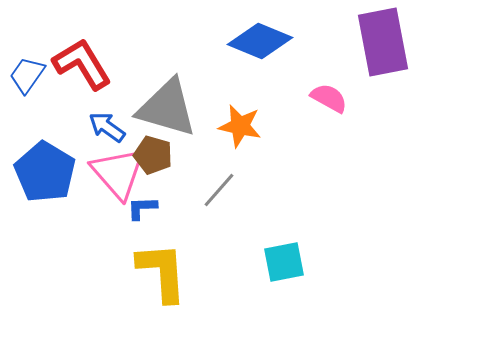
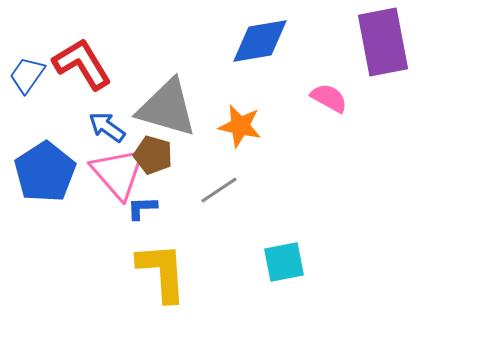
blue diamond: rotated 32 degrees counterclockwise
blue pentagon: rotated 8 degrees clockwise
gray line: rotated 15 degrees clockwise
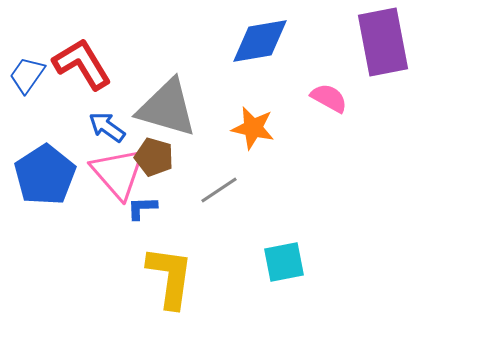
orange star: moved 13 px right, 2 px down
brown pentagon: moved 1 px right, 2 px down
blue pentagon: moved 3 px down
yellow L-shape: moved 8 px right, 5 px down; rotated 12 degrees clockwise
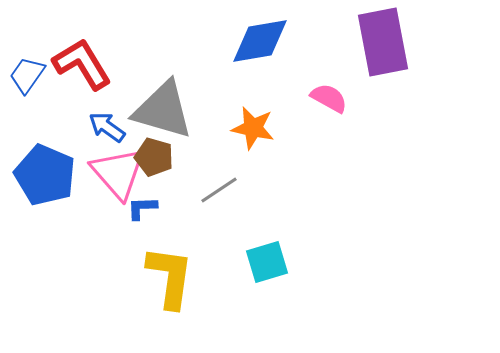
gray triangle: moved 4 px left, 2 px down
blue pentagon: rotated 16 degrees counterclockwise
cyan square: moved 17 px left; rotated 6 degrees counterclockwise
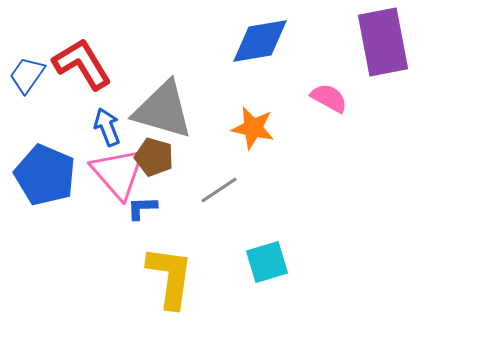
blue arrow: rotated 33 degrees clockwise
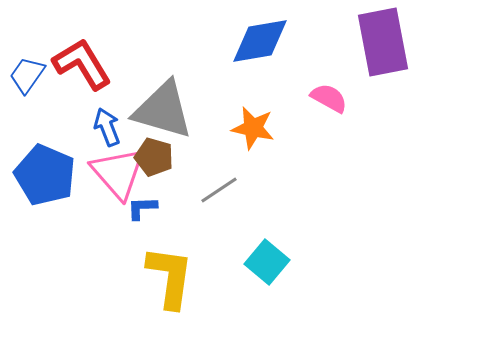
cyan square: rotated 33 degrees counterclockwise
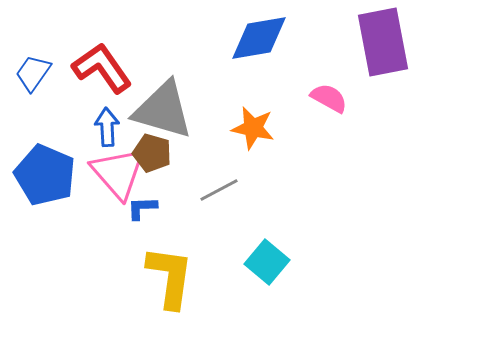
blue diamond: moved 1 px left, 3 px up
red L-shape: moved 20 px right, 4 px down; rotated 4 degrees counterclockwise
blue trapezoid: moved 6 px right, 2 px up
blue arrow: rotated 18 degrees clockwise
brown pentagon: moved 2 px left, 4 px up
gray line: rotated 6 degrees clockwise
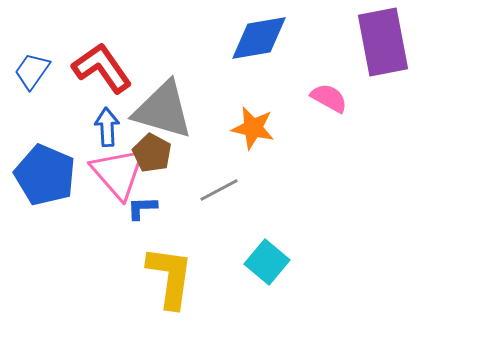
blue trapezoid: moved 1 px left, 2 px up
brown pentagon: rotated 12 degrees clockwise
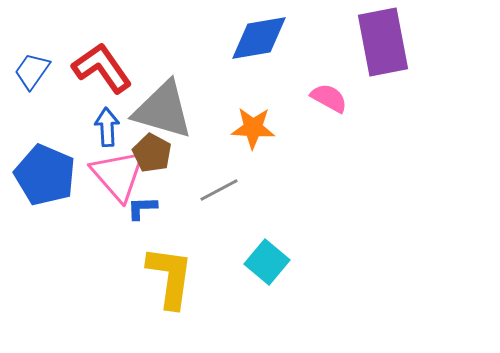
orange star: rotated 9 degrees counterclockwise
pink triangle: moved 2 px down
